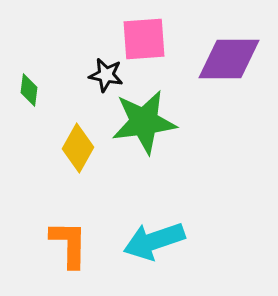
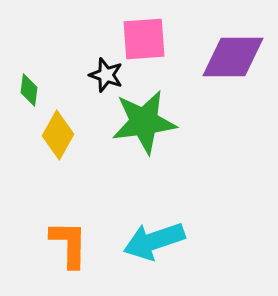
purple diamond: moved 4 px right, 2 px up
black star: rotated 8 degrees clockwise
yellow diamond: moved 20 px left, 13 px up
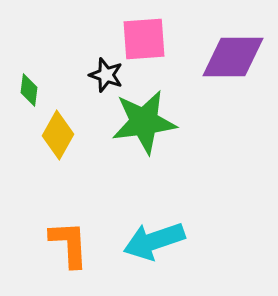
orange L-shape: rotated 4 degrees counterclockwise
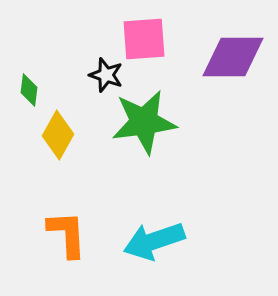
orange L-shape: moved 2 px left, 10 px up
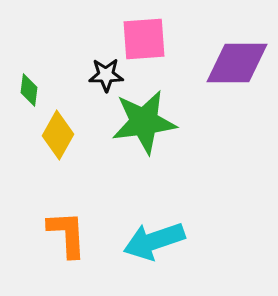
purple diamond: moved 4 px right, 6 px down
black star: rotated 20 degrees counterclockwise
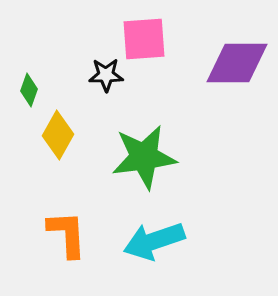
green diamond: rotated 12 degrees clockwise
green star: moved 35 px down
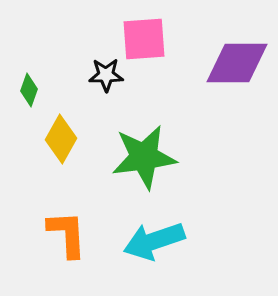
yellow diamond: moved 3 px right, 4 px down
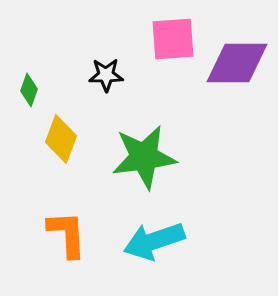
pink square: moved 29 px right
yellow diamond: rotated 9 degrees counterclockwise
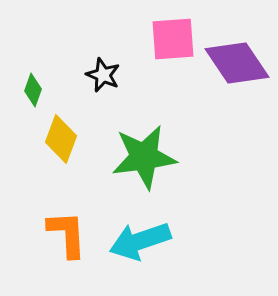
purple diamond: rotated 56 degrees clockwise
black star: moved 3 px left; rotated 24 degrees clockwise
green diamond: moved 4 px right
cyan arrow: moved 14 px left
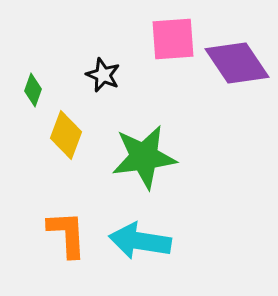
yellow diamond: moved 5 px right, 4 px up
cyan arrow: rotated 28 degrees clockwise
